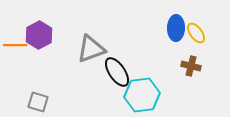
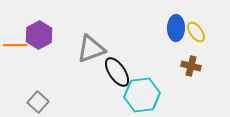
yellow ellipse: moved 1 px up
gray square: rotated 25 degrees clockwise
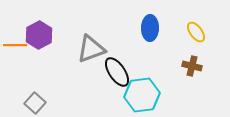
blue ellipse: moved 26 px left
brown cross: moved 1 px right
gray square: moved 3 px left, 1 px down
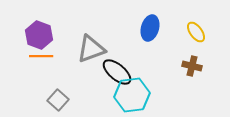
blue ellipse: rotated 15 degrees clockwise
purple hexagon: rotated 12 degrees counterclockwise
orange line: moved 26 px right, 11 px down
black ellipse: rotated 16 degrees counterclockwise
cyan hexagon: moved 10 px left
gray square: moved 23 px right, 3 px up
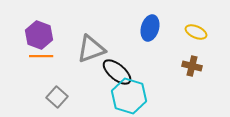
yellow ellipse: rotated 30 degrees counterclockwise
cyan hexagon: moved 3 px left, 1 px down; rotated 24 degrees clockwise
gray square: moved 1 px left, 3 px up
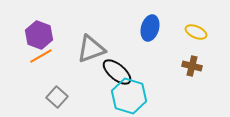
orange line: rotated 30 degrees counterclockwise
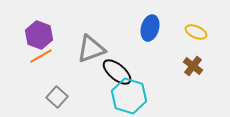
brown cross: moved 1 px right; rotated 24 degrees clockwise
